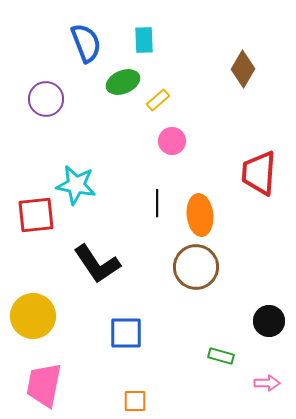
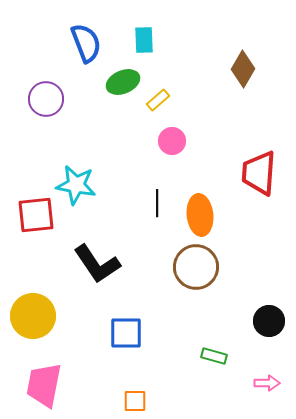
green rectangle: moved 7 px left
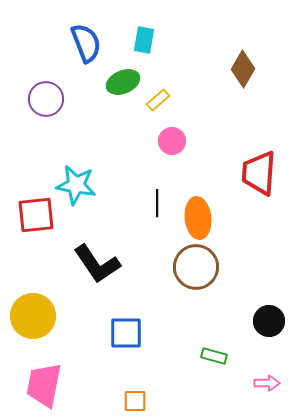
cyan rectangle: rotated 12 degrees clockwise
orange ellipse: moved 2 px left, 3 px down
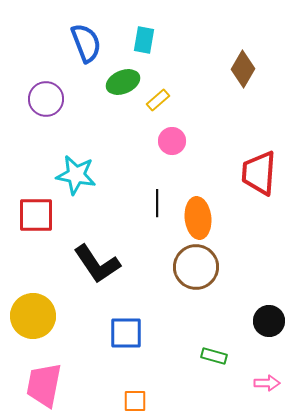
cyan star: moved 10 px up
red square: rotated 6 degrees clockwise
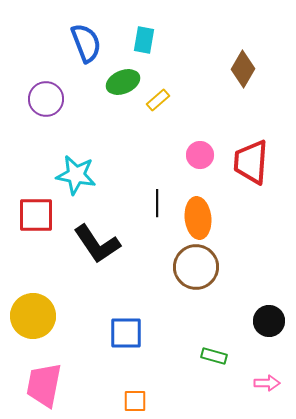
pink circle: moved 28 px right, 14 px down
red trapezoid: moved 8 px left, 11 px up
black L-shape: moved 20 px up
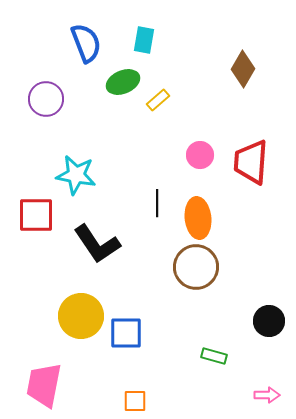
yellow circle: moved 48 px right
pink arrow: moved 12 px down
